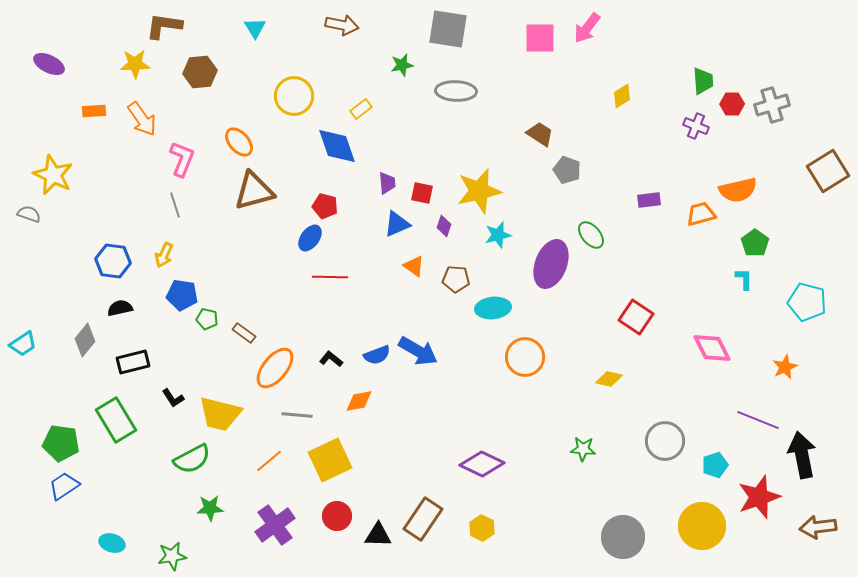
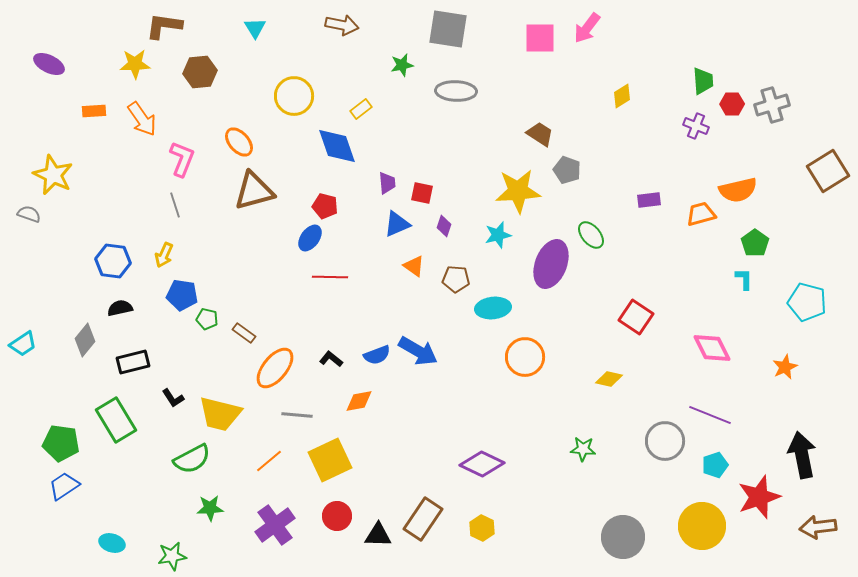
yellow star at (479, 191): moved 39 px right; rotated 9 degrees clockwise
purple line at (758, 420): moved 48 px left, 5 px up
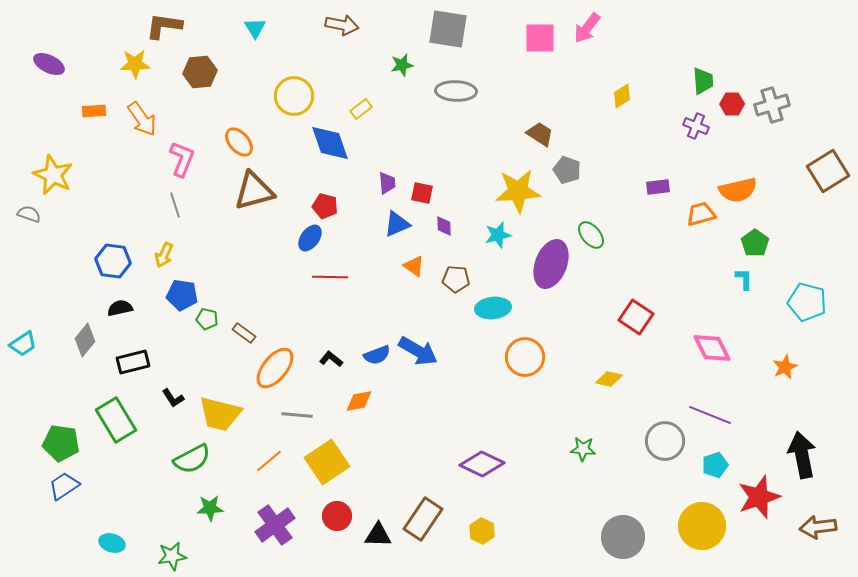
blue diamond at (337, 146): moved 7 px left, 3 px up
purple rectangle at (649, 200): moved 9 px right, 13 px up
purple diamond at (444, 226): rotated 20 degrees counterclockwise
yellow square at (330, 460): moved 3 px left, 2 px down; rotated 9 degrees counterclockwise
yellow hexagon at (482, 528): moved 3 px down
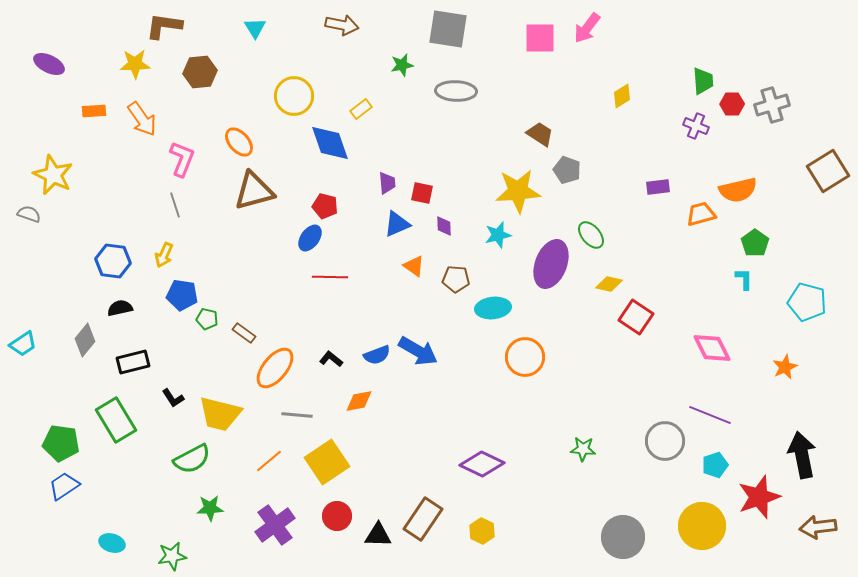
yellow diamond at (609, 379): moved 95 px up
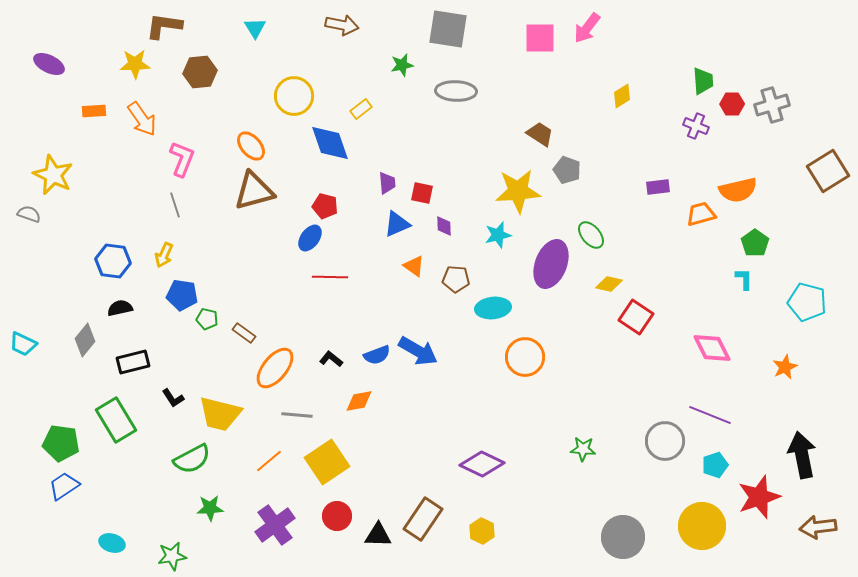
orange ellipse at (239, 142): moved 12 px right, 4 px down
cyan trapezoid at (23, 344): rotated 60 degrees clockwise
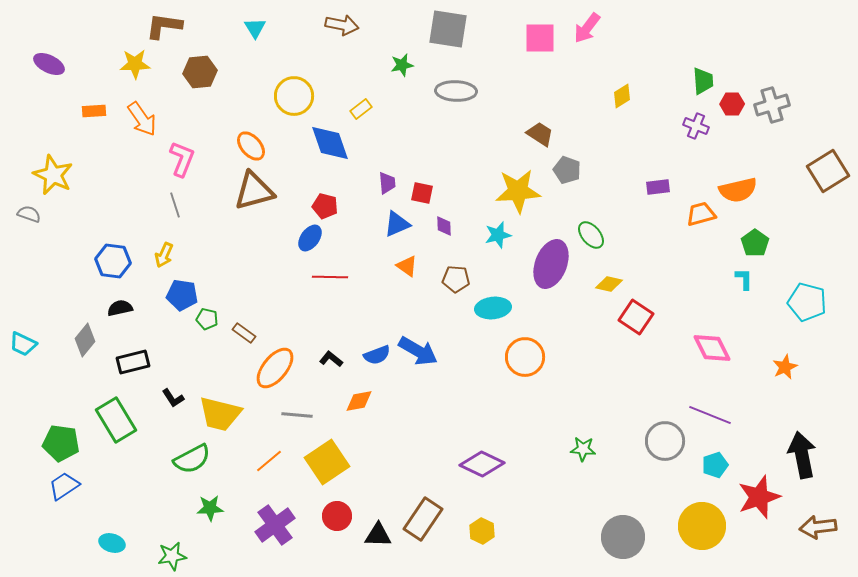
orange triangle at (414, 266): moved 7 px left
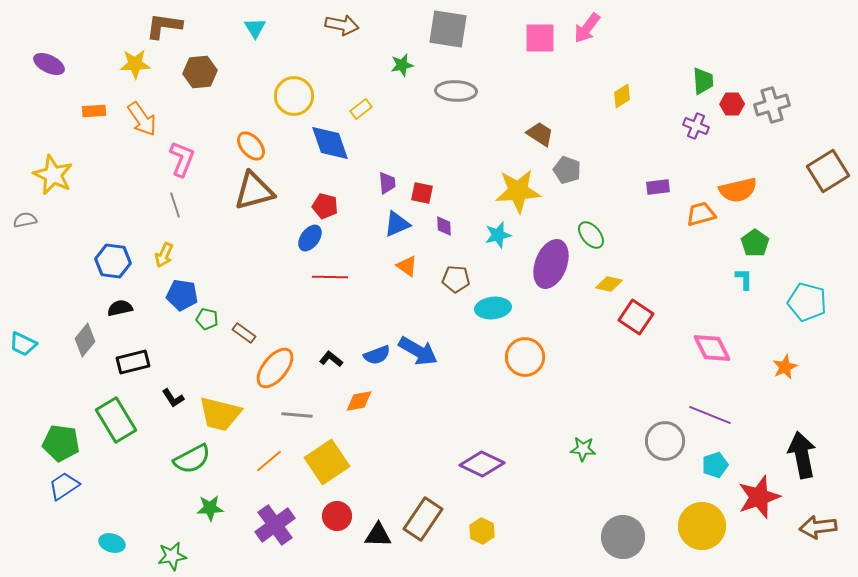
gray semicircle at (29, 214): moved 4 px left, 6 px down; rotated 30 degrees counterclockwise
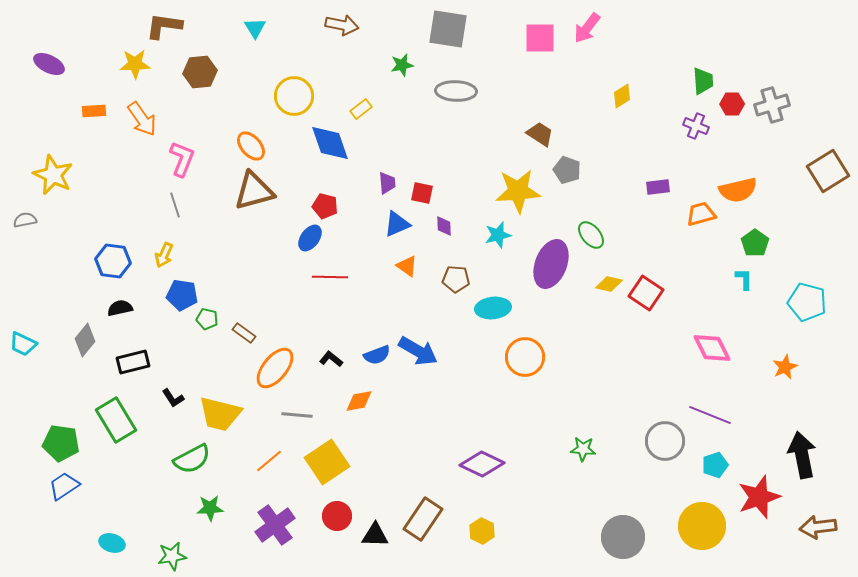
red square at (636, 317): moved 10 px right, 24 px up
black triangle at (378, 535): moved 3 px left
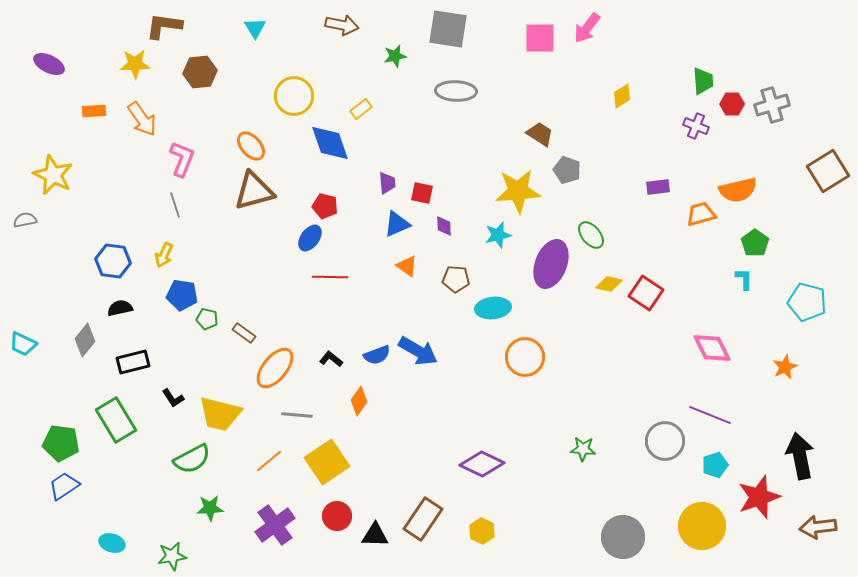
green star at (402, 65): moved 7 px left, 9 px up
orange diamond at (359, 401): rotated 44 degrees counterclockwise
black arrow at (802, 455): moved 2 px left, 1 px down
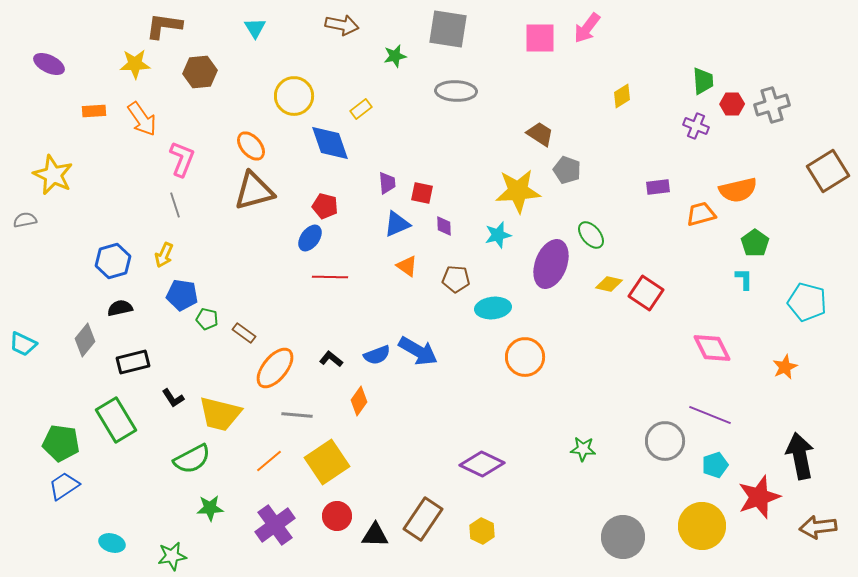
blue hexagon at (113, 261): rotated 24 degrees counterclockwise
